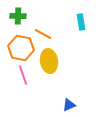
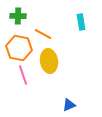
orange hexagon: moved 2 px left
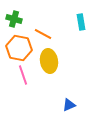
green cross: moved 4 px left, 3 px down; rotated 14 degrees clockwise
